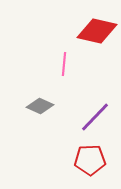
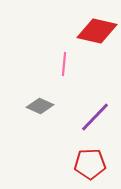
red pentagon: moved 4 px down
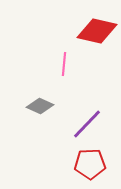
purple line: moved 8 px left, 7 px down
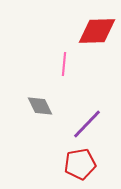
red diamond: rotated 15 degrees counterclockwise
gray diamond: rotated 40 degrees clockwise
red pentagon: moved 10 px left; rotated 8 degrees counterclockwise
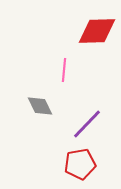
pink line: moved 6 px down
